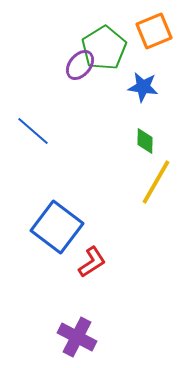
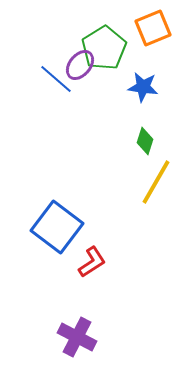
orange square: moved 1 px left, 3 px up
blue line: moved 23 px right, 52 px up
green diamond: rotated 16 degrees clockwise
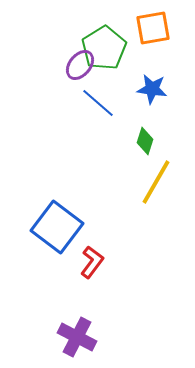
orange square: rotated 12 degrees clockwise
blue line: moved 42 px right, 24 px down
blue star: moved 9 px right, 2 px down
red L-shape: rotated 20 degrees counterclockwise
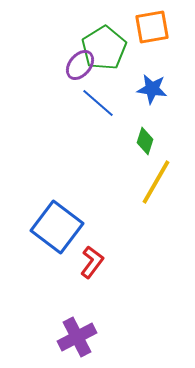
orange square: moved 1 px left, 1 px up
purple cross: rotated 36 degrees clockwise
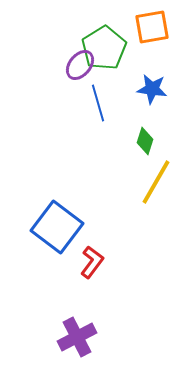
blue line: rotated 33 degrees clockwise
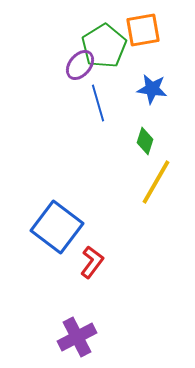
orange square: moved 9 px left, 3 px down
green pentagon: moved 2 px up
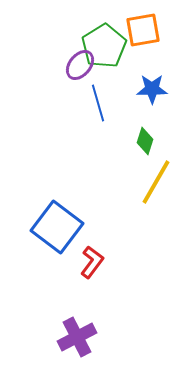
blue star: rotated 8 degrees counterclockwise
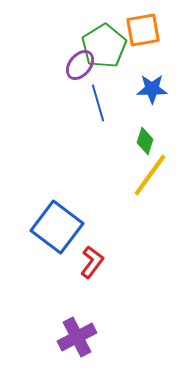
yellow line: moved 6 px left, 7 px up; rotated 6 degrees clockwise
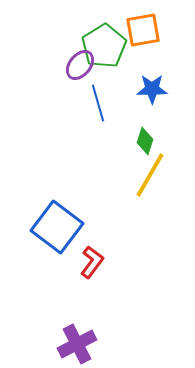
yellow line: rotated 6 degrees counterclockwise
purple cross: moved 7 px down
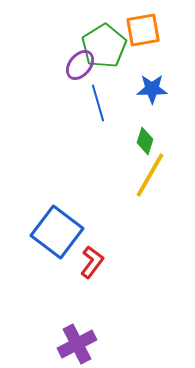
blue square: moved 5 px down
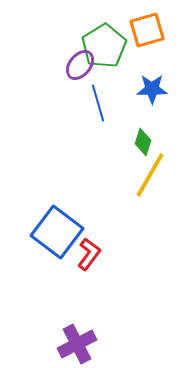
orange square: moved 4 px right; rotated 6 degrees counterclockwise
green diamond: moved 2 px left, 1 px down
red L-shape: moved 3 px left, 8 px up
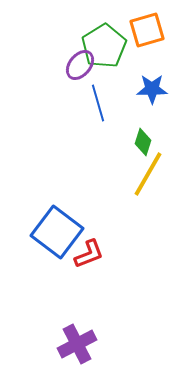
yellow line: moved 2 px left, 1 px up
red L-shape: rotated 32 degrees clockwise
